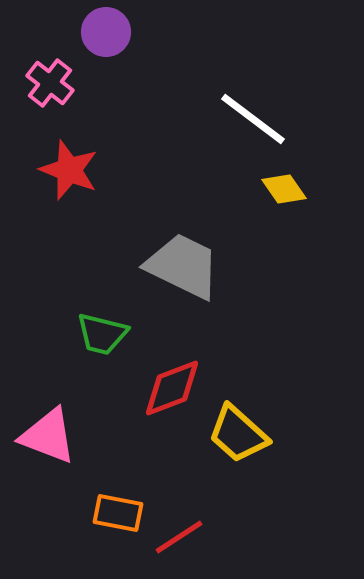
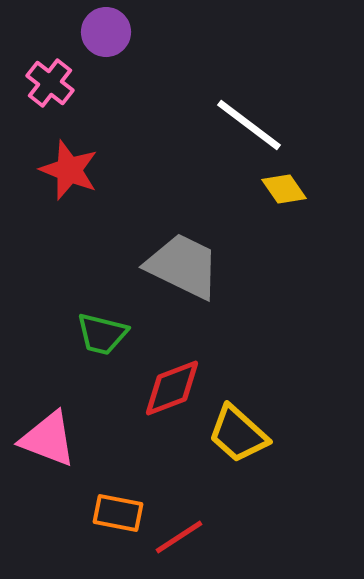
white line: moved 4 px left, 6 px down
pink triangle: moved 3 px down
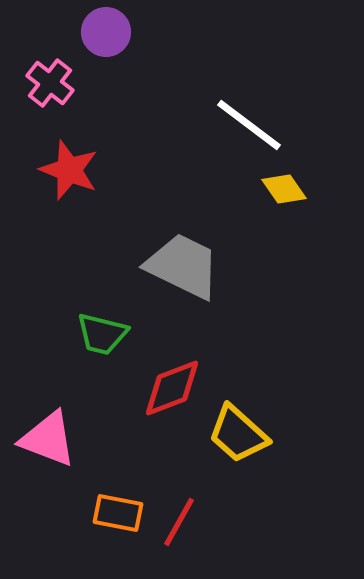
red line: moved 15 px up; rotated 28 degrees counterclockwise
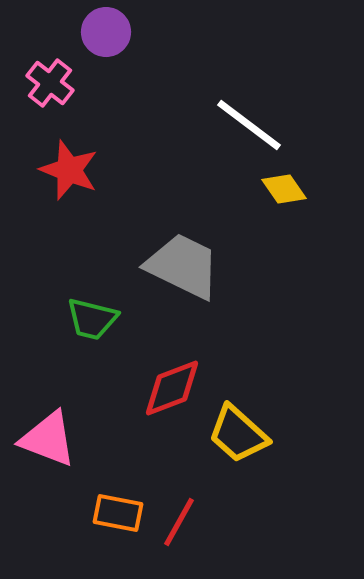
green trapezoid: moved 10 px left, 15 px up
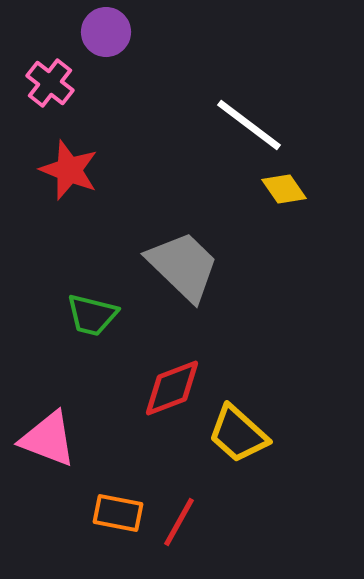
gray trapezoid: rotated 18 degrees clockwise
green trapezoid: moved 4 px up
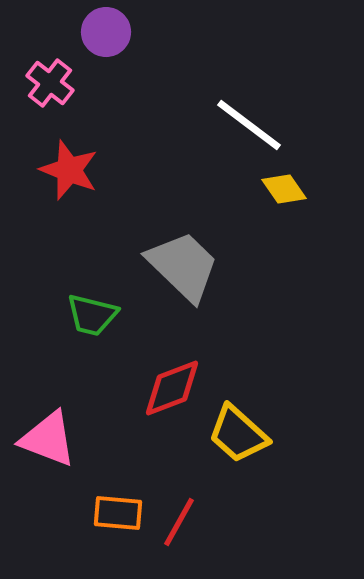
orange rectangle: rotated 6 degrees counterclockwise
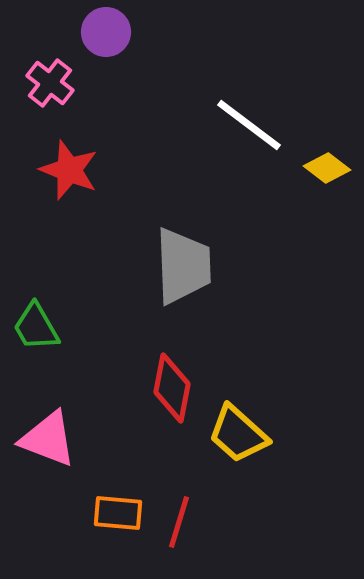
yellow diamond: moved 43 px right, 21 px up; rotated 18 degrees counterclockwise
gray trapezoid: rotated 44 degrees clockwise
green trapezoid: moved 56 px left, 12 px down; rotated 46 degrees clockwise
red diamond: rotated 58 degrees counterclockwise
red line: rotated 12 degrees counterclockwise
